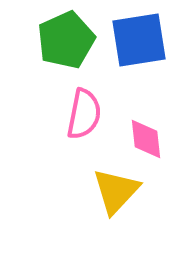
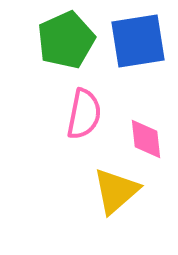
blue square: moved 1 px left, 1 px down
yellow triangle: rotated 6 degrees clockwise
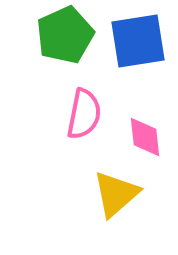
green pentagon: moved 1 px left, 5 px up
pink diamond: moved 1 px left, 2 px up
yellow triangle: moved 3 px down
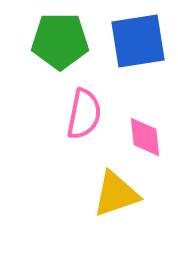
green pentagon: moved 5 px left, 6 px down; rotated 24 degrees clockwise
yellow triangle: rotated 22 degrees clockwise
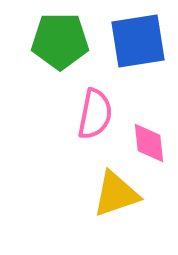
pink semicircle: moved 11 px right
pink diamond: moved 4 px right, 6 px down
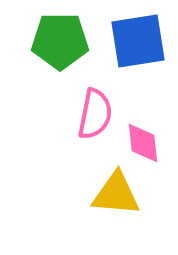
pink diamond: moved 6 px left
yellow triangle: rotated 24 degrees clockwise
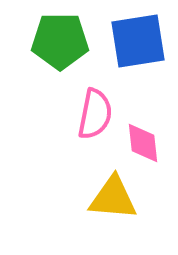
yellow triangle: moved 3 px left, 4 px down
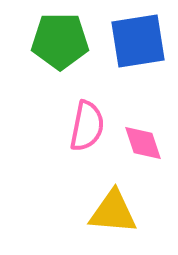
pink semicircle: moved 8 px left, 12 px down
pink diamond: rotated 12 degrees counterclockwise
yellow triangle: moved 14 px down
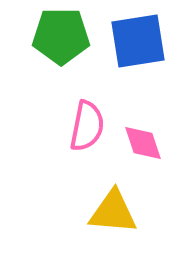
green pentagon: moved 1 px right, 5 px up
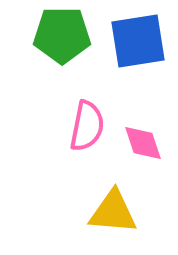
green pentagon: moved 1 px right, 1 px up
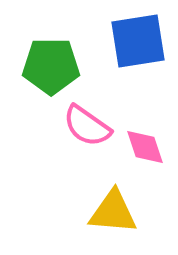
green pentagon: moved 11 px left, 31 px down
pink semicircle: rotated 114 degrees clockwise
pink diamond: moved 2 px right, 4 px down
